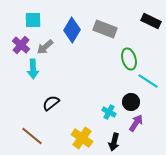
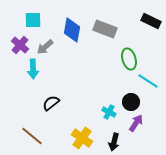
blue diamond: rotated 20 degrees counterclockwise
purple cross: moved 1 px left
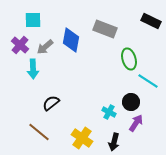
blue diamond: moved 1 px left, 10 px down
brown line: moved 7 px right, 4 px up
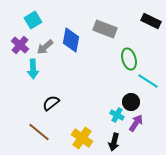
cyan square: rotated 30 degrees counterclockwise
cyan cross: moved 8 px right, 3 px down
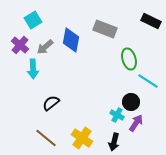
brown line: moved 7 px right, 6 px down
